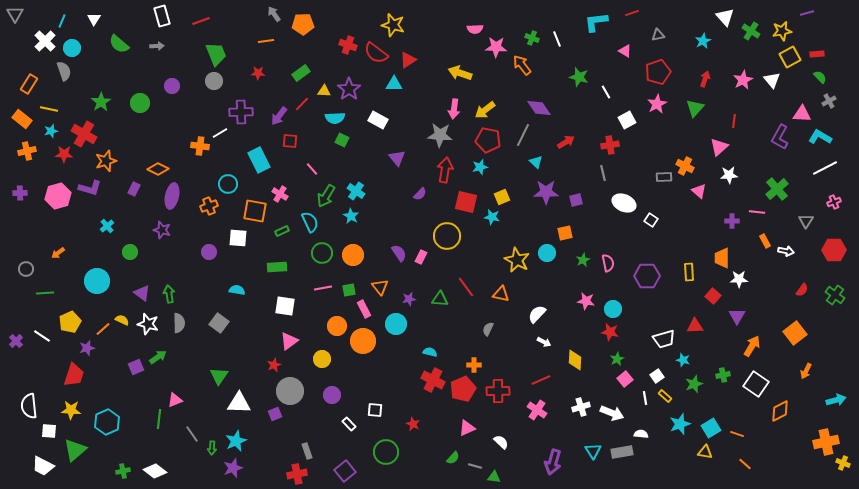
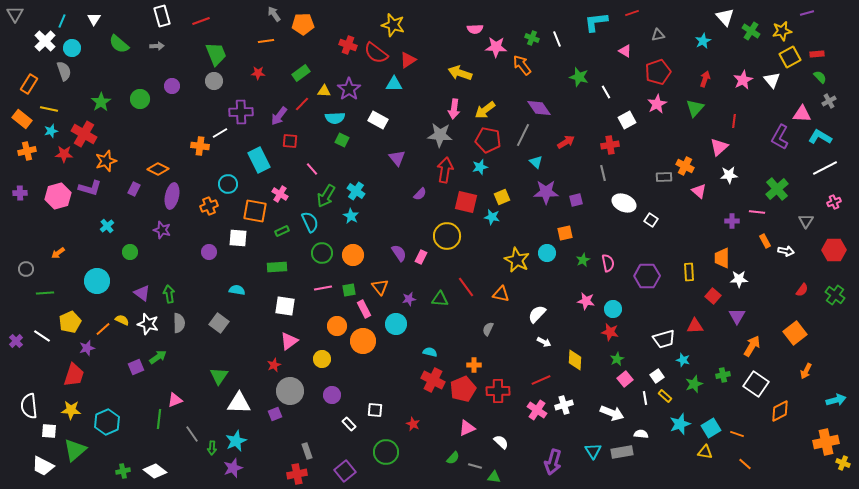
green circle at (140, 103): moved 4 px up
white cross at (581, 407): moved 17 px left, 2 px up
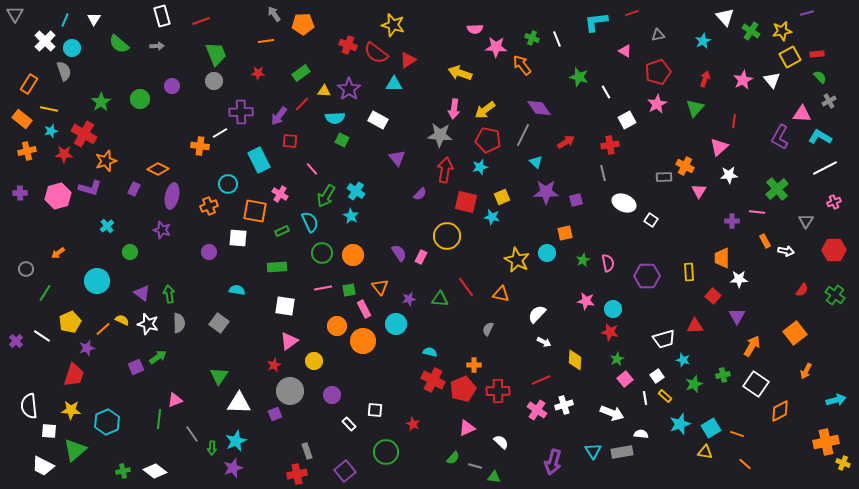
cyan line at (62, 21): moved 3 px right, 1 px up
pink triangle at (699, 191): rotated 21 degrees clockwise
green line at (45, 293): rotated 54 degrees counterclockwise
yellow circle at (322, 359): moved 8 px left, 2 px down
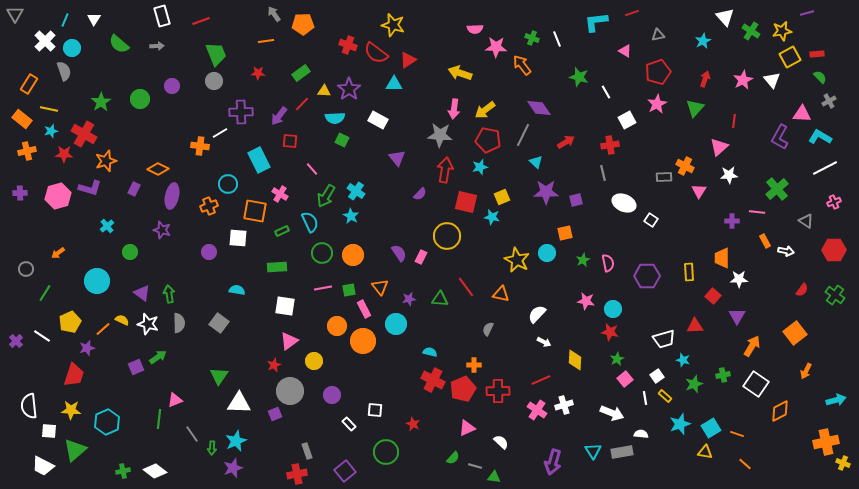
gray triangle at (806, 221): rotated 28 degrees counterclockwise
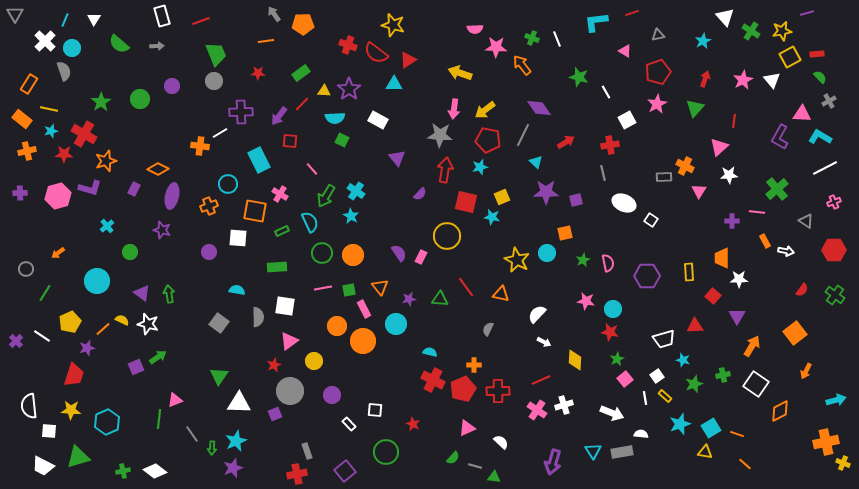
gray semicircle at (179, 323): moved 79 px right, 6 px up
green triangle at (75, 450): moved 3 px right, 7 px down; rotated 25 degrees clockwise
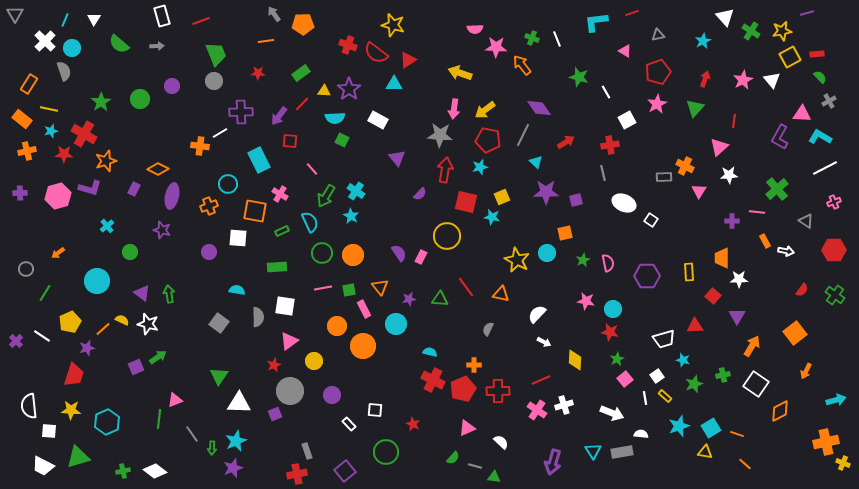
orange circle at (363, 341): moved 5 px down
cyan star at (680, 424): moved 1 px left, 2 px down
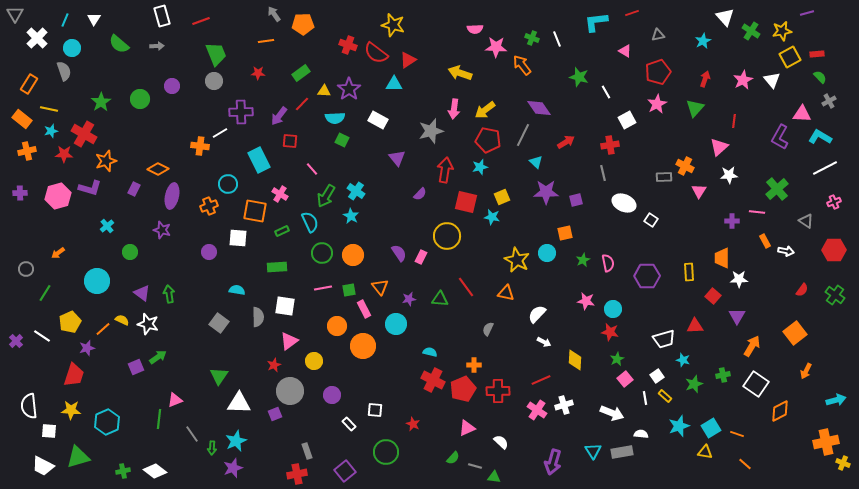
white cross at (45, 41): moved 8 px left, 3 px up
gray star at (440, 135): moved 9 px left, 4 px up; rotated 20 degrees counterclockwise
orange triangle at (501, 294): moved 5 px right, 1 px up
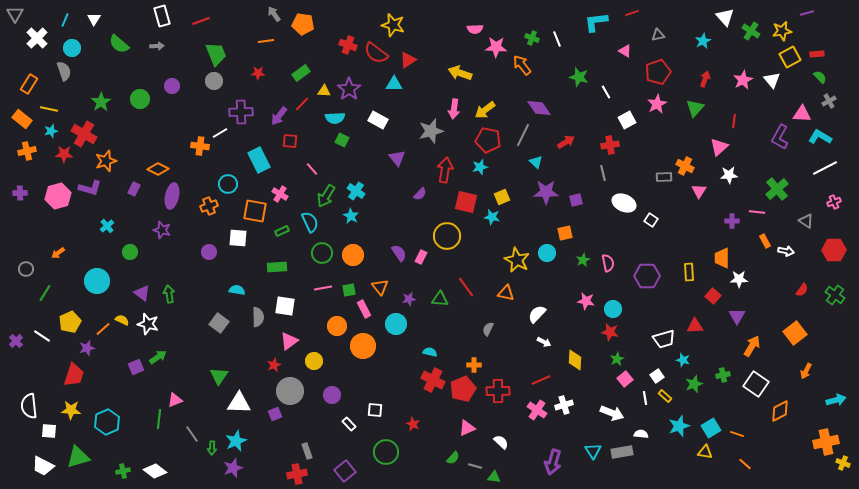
orange pentagon at (303, 24): rotated 10 degrees clockwise
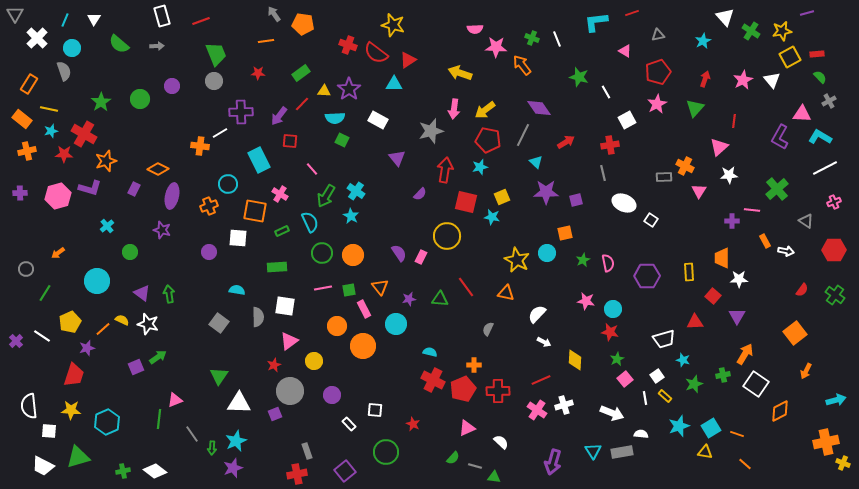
pink line at (757, 212): moved 5 px left, 2 px up
red triangle at (695, 326): moved 4 px up
orange arrow at (752, 346): moved 7 px left, 8 px down
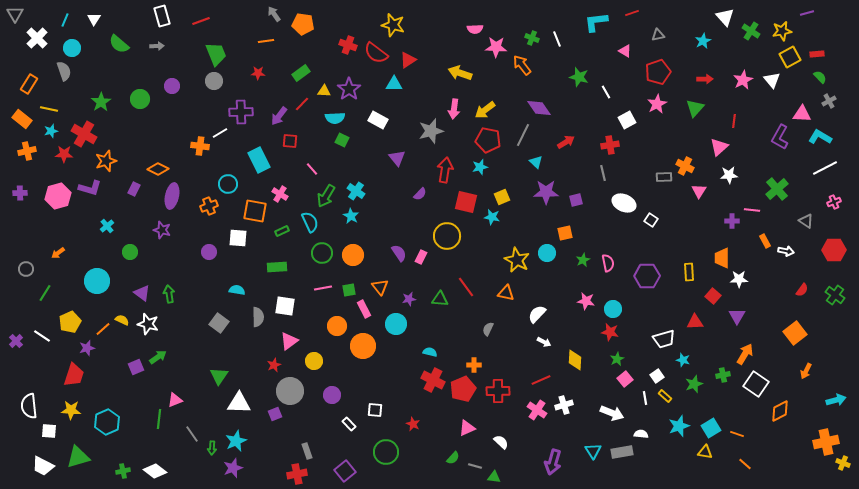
red arrow at (705, 79): rotated 70 degrees clockwise
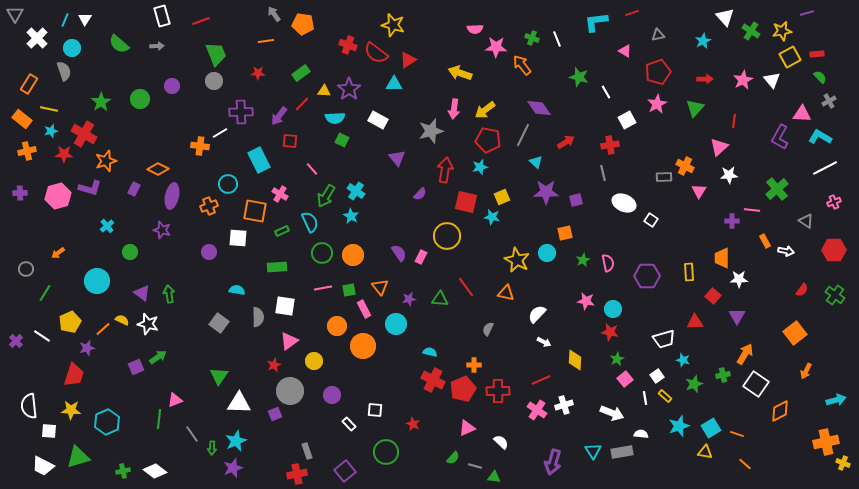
white triangle at (94, 19): moved 9 px left
